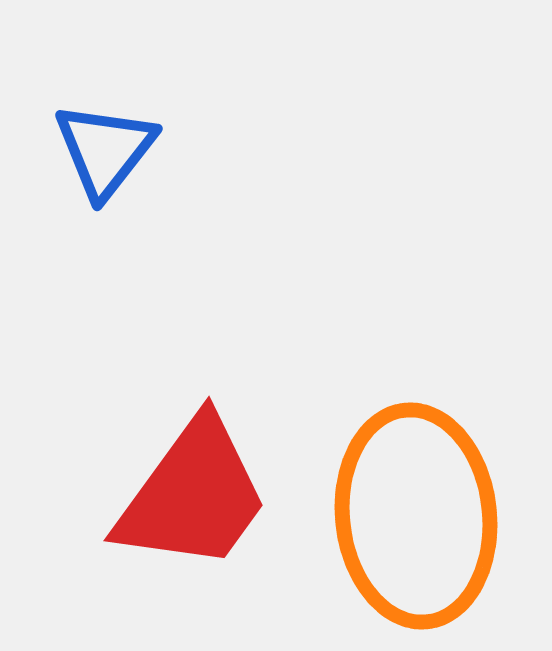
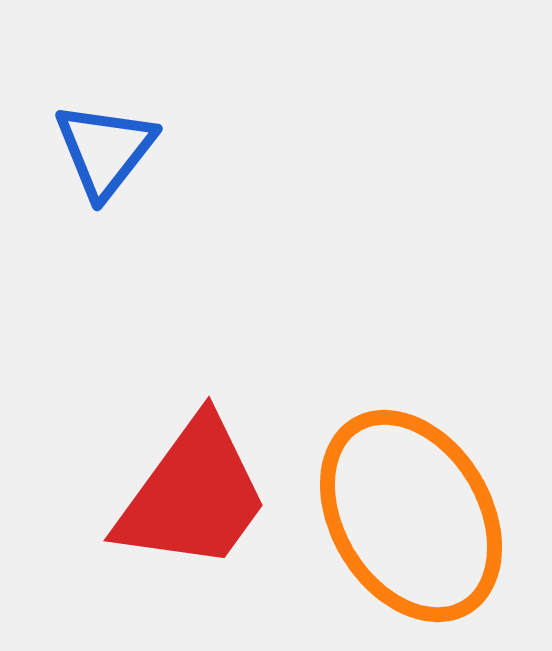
orange ellipse: moved 5 px left; rotated 25 degrees counterclockwise
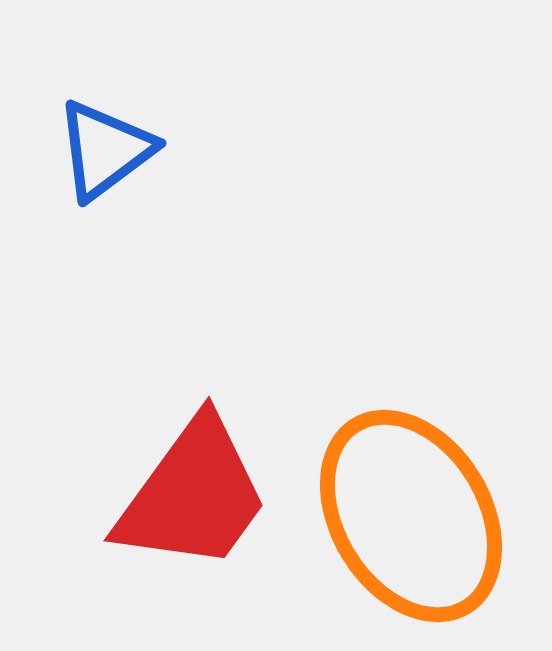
blue triangle: rotated 15 degrees clockwise
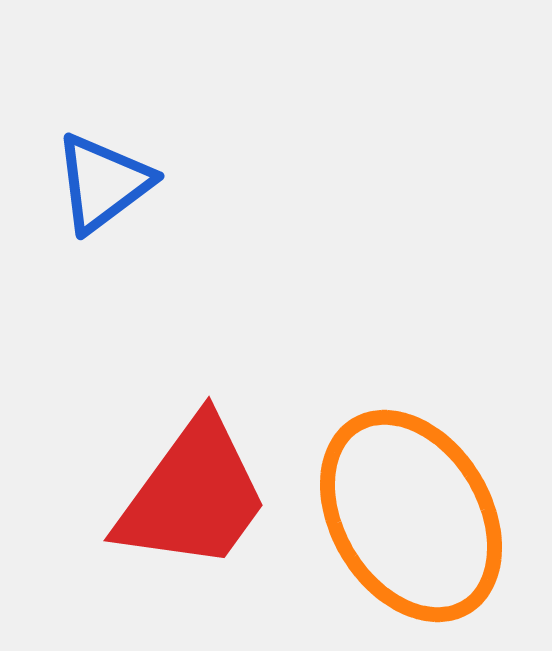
blue triangle: moved 2 px left, 33 px down
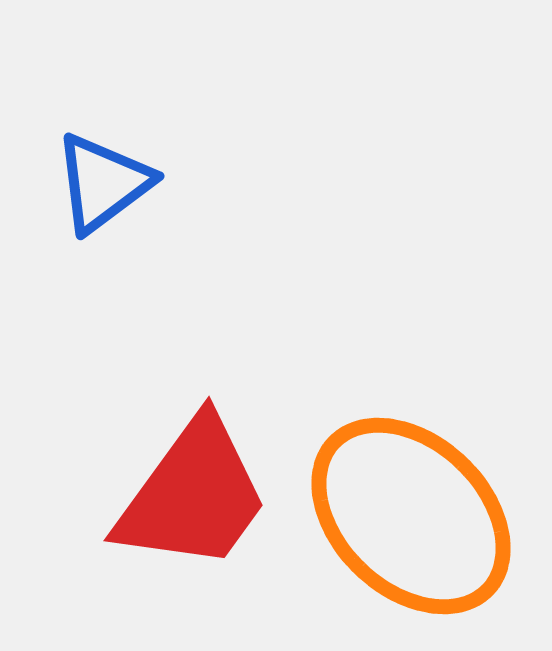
orange ellipse: rotated 15 degrees counterclockwise
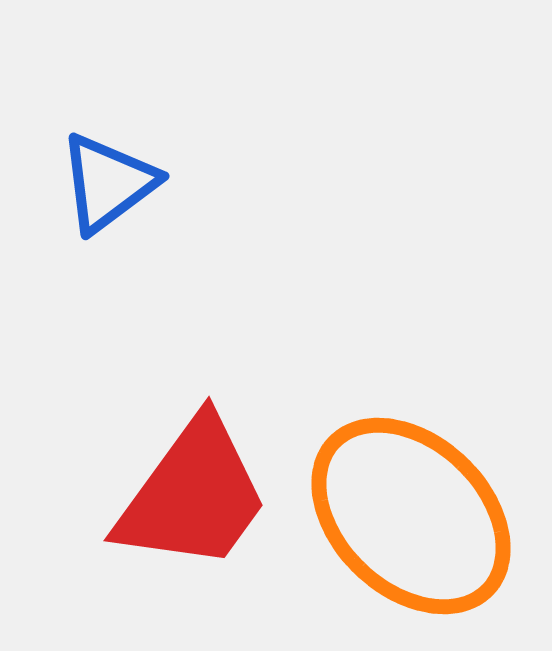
blue triangle: moved 5 px right
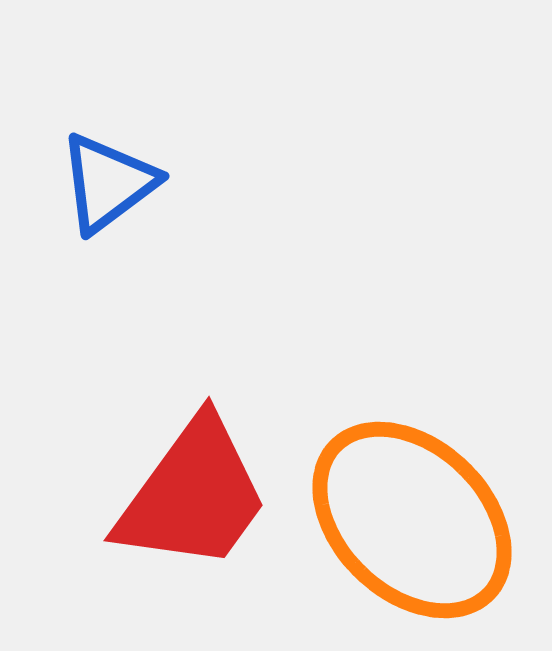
orange ellipse: moved 1 px right, 4 px down
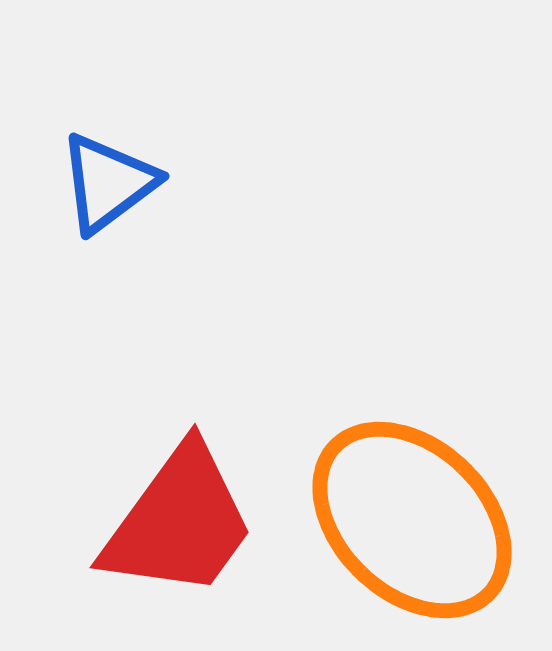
red trapezoid: moved 14 px left, 27 px down
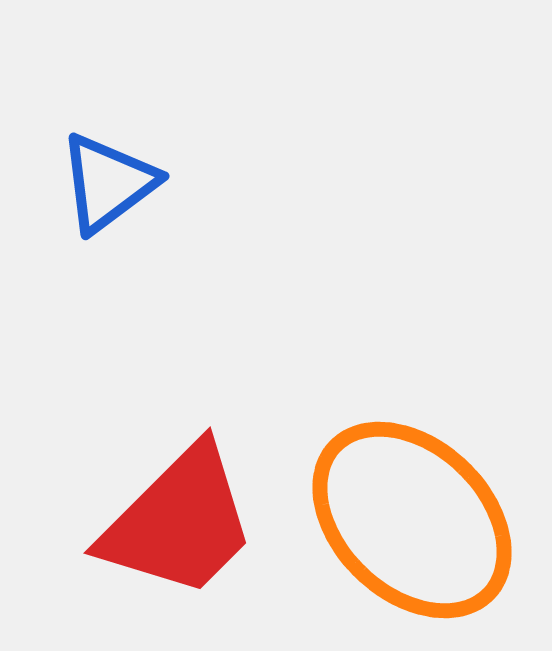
red trapezoid: rotated 9 degrees clockwise
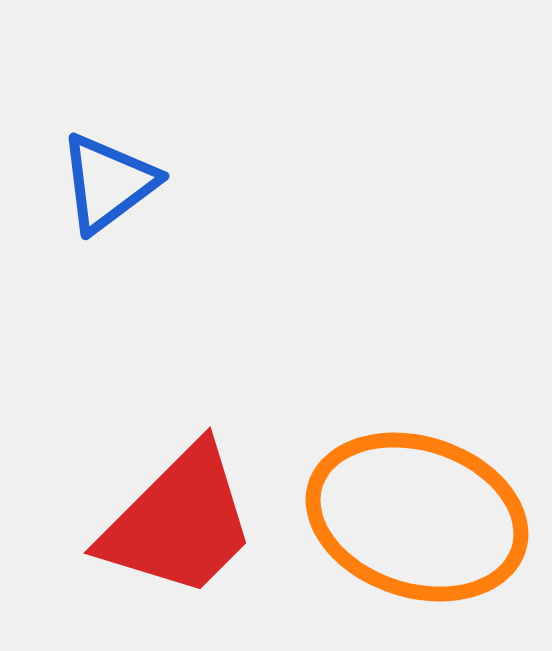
orange ellipse: moved 5 px right, 3 px up; rotated 26 degrees counterclockwise
